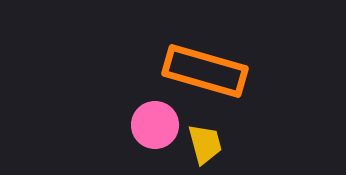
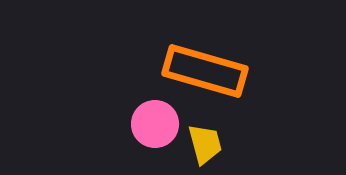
pink circle: moved 1 px up
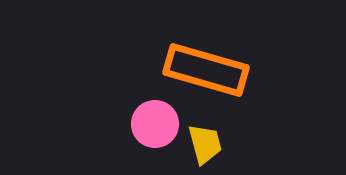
orange rectangle: moved 1 px right, 1 px up
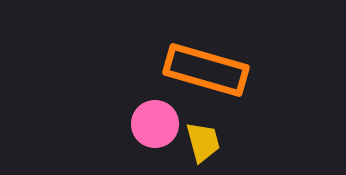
yellow trapezoid: moved 2 px left, 2 px up
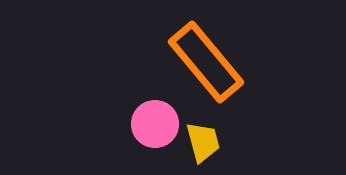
orange rectangle: moved 8 px up; rotated 34 degrees clockwise
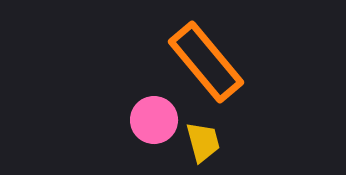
pink circle: moved 1 px left, 4 px up
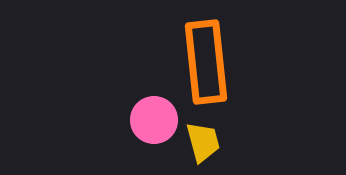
orange rectangle: rotated 34 degrees clockwise
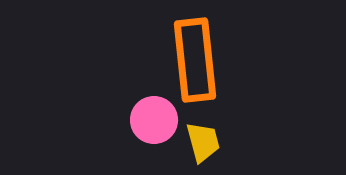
orange rectangle: moved 11 px left, 2 px up
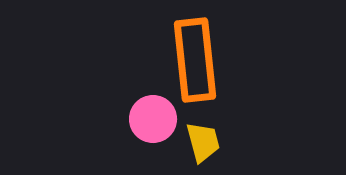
pink circle: moved 1 px left, 1 px up
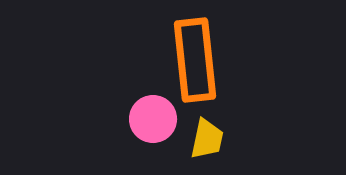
yellow trapezoid: moved 4 px right, 3 px up; rotated 27 degrees clockwise
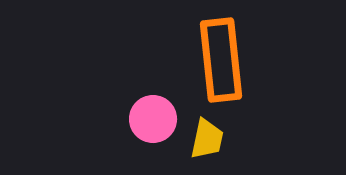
orange rectangle: moved 26 px right
